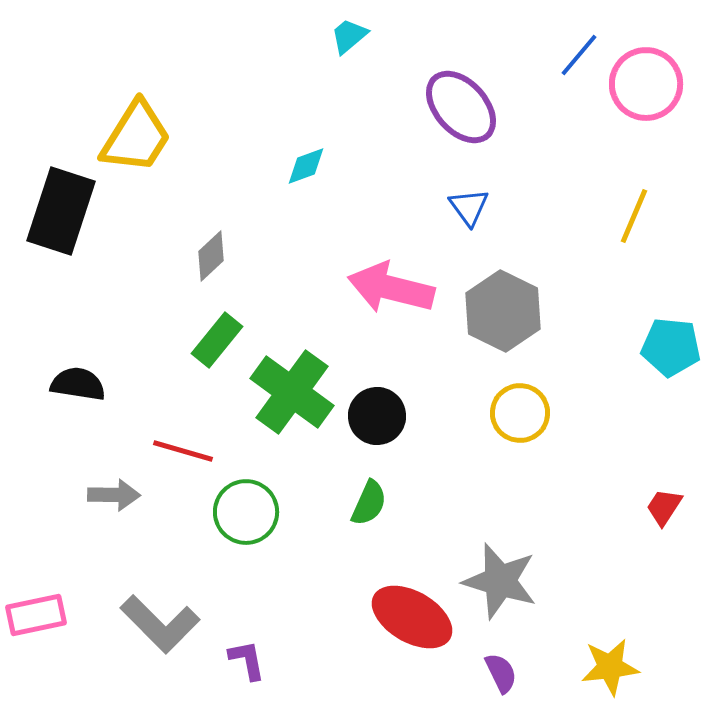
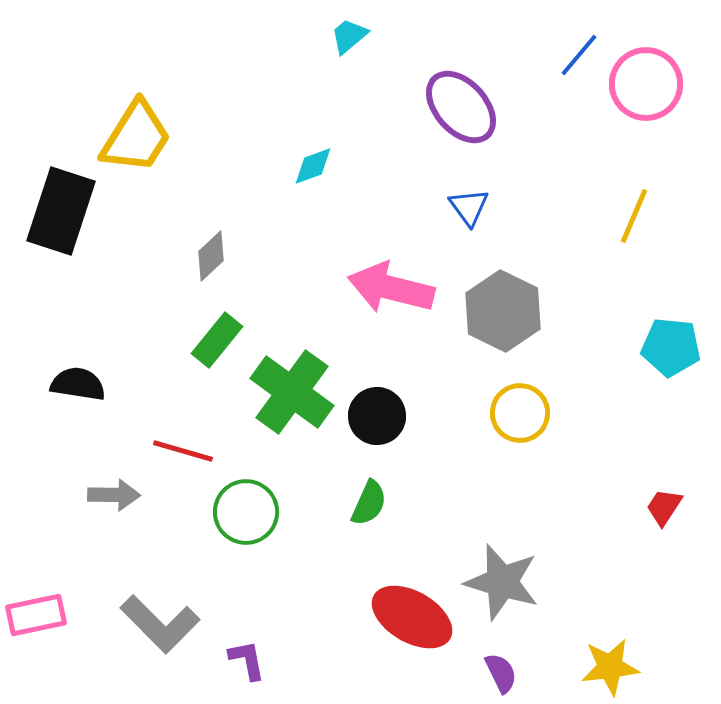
cyan diamond: moved 7 px right
gray star: moved 2 px right, 1 px down
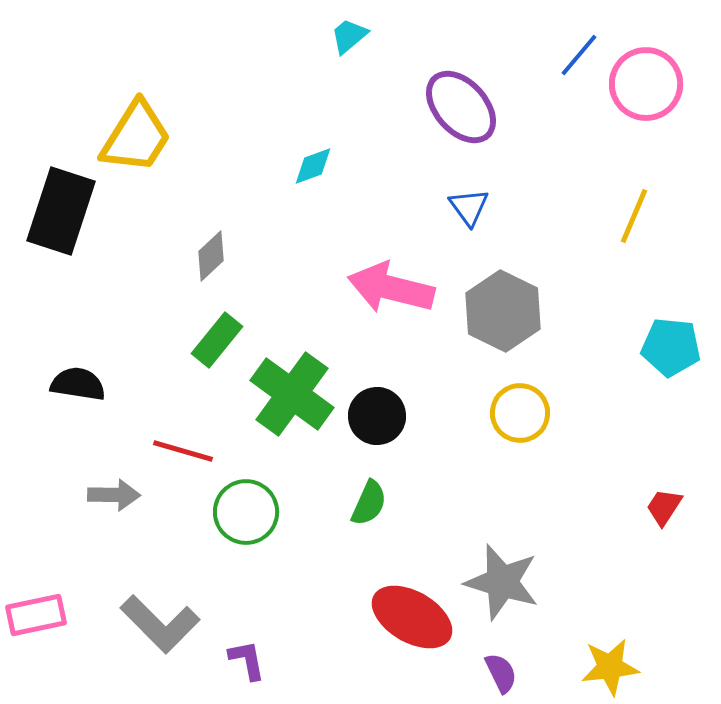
green cross: moved 2 px down
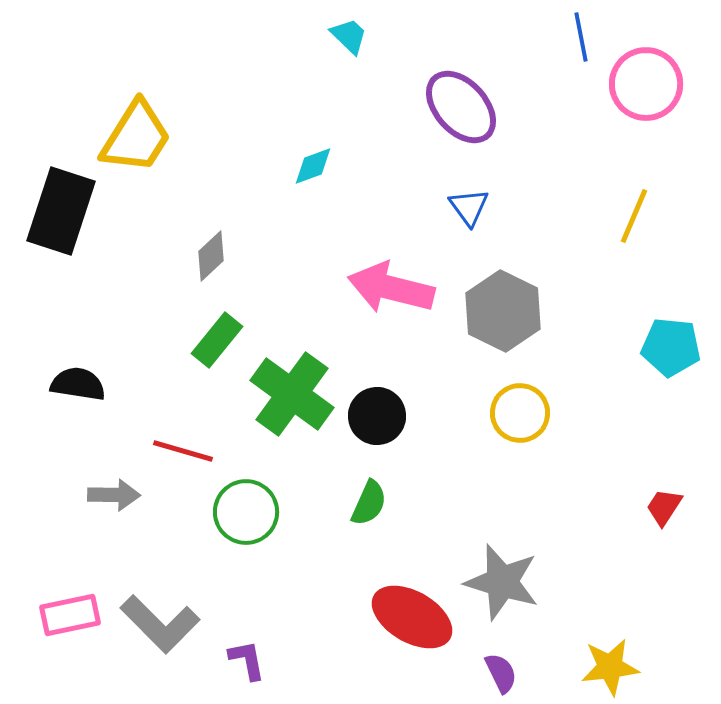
cyan trapezoid: rotated 84 degrees clockwise
blue line: moved 2 px right, 18 px up; rotated 51 degrees counterclockwise
pink rectangle: moved 34 px right
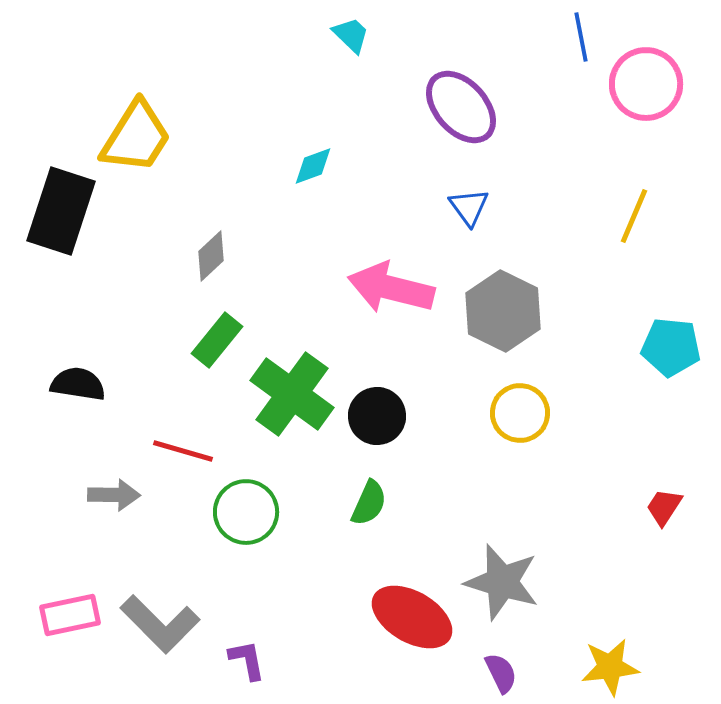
cyan trapezoid: moved 2 px right, 1 px up
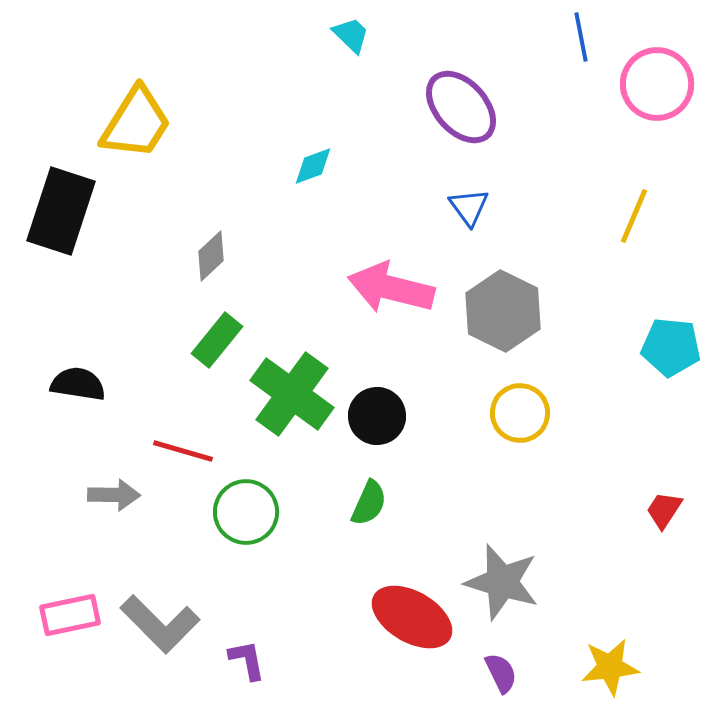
pink circle: moved 11 px right
yellow trapezoid: moved 14 px up
red trapezoid: moved 3 px down
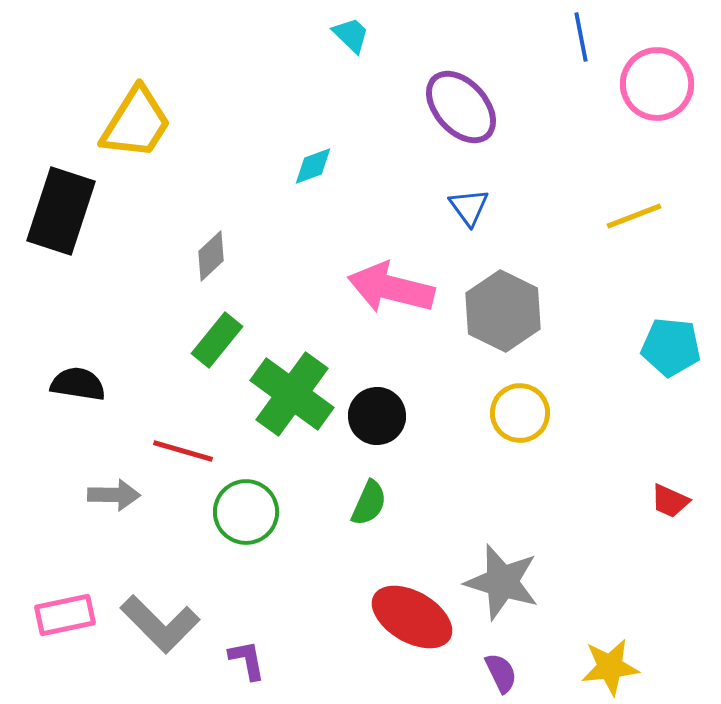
yellow line: rotated 46 degrees clockwise
red trapezoid: moved 6 px right, 9 px up; rotated 99 degrees counterclockwise
pink rectangle: moved 5 px left
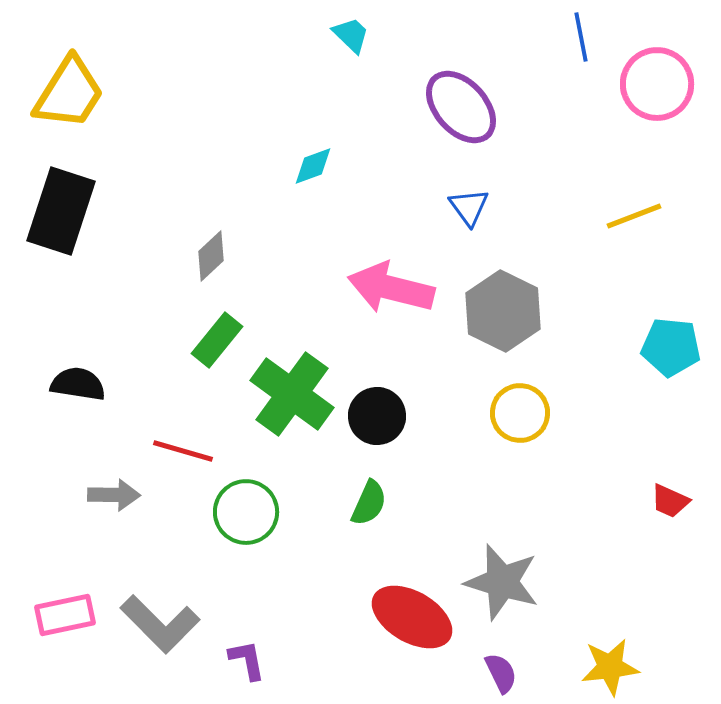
yellow trapezoid: moved 67 px left, 30 px up
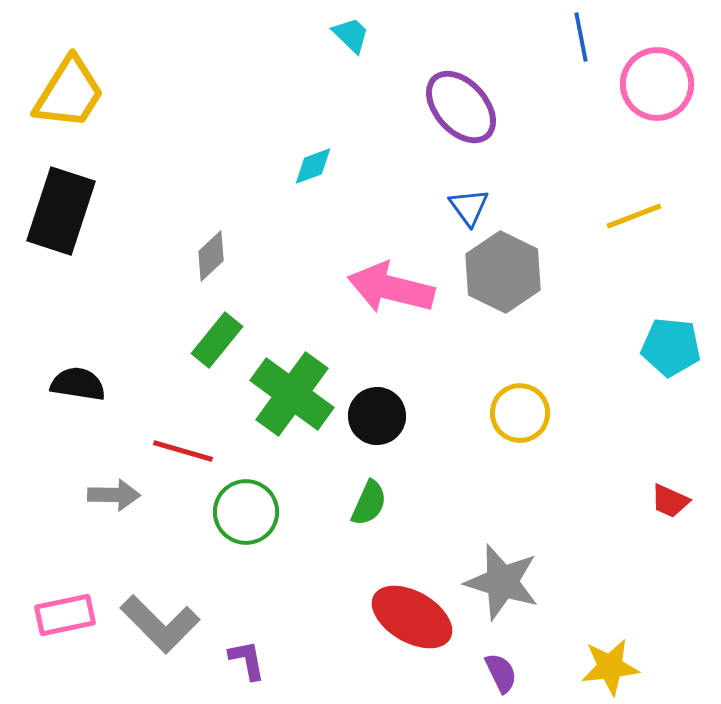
gray hexagon: moved 39 px up
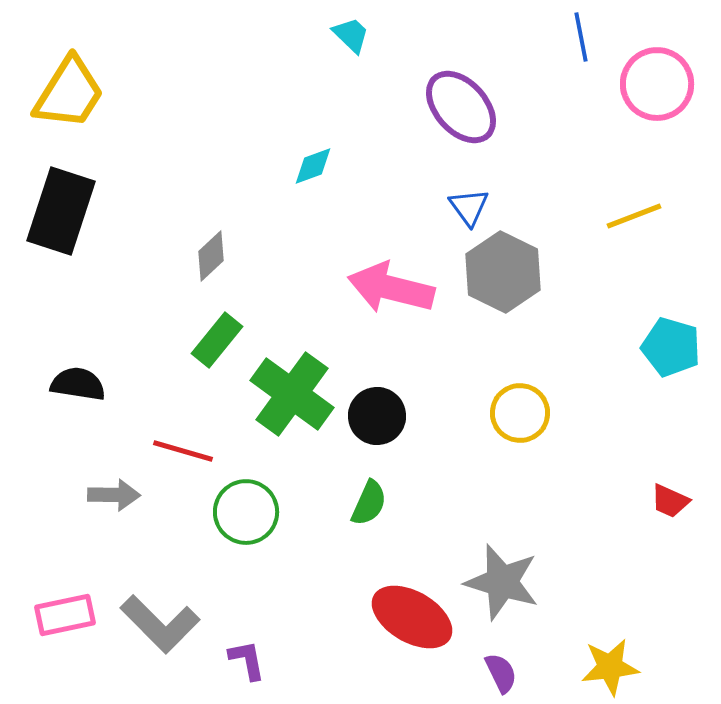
cyan pentagon: rotated 10 degrees clockwise
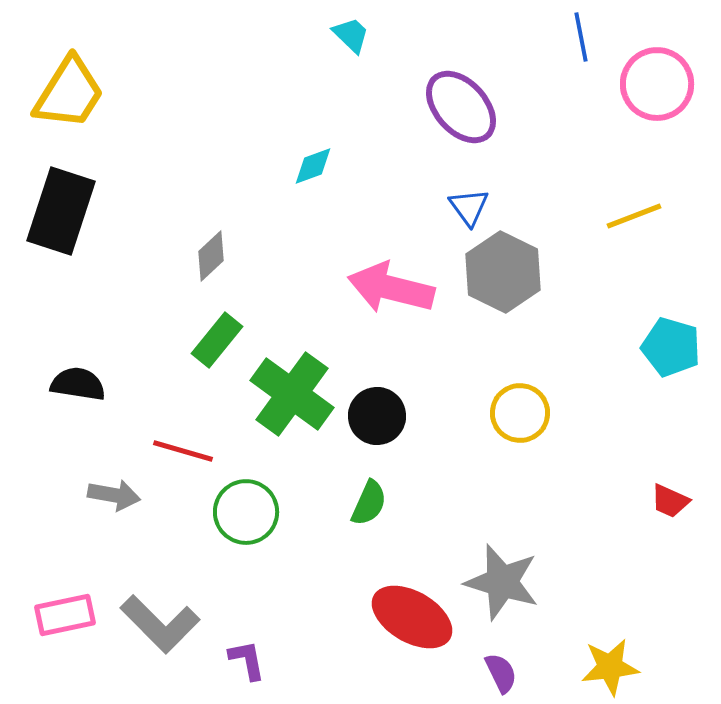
gray arrow: rotated 9 degrees clockwise
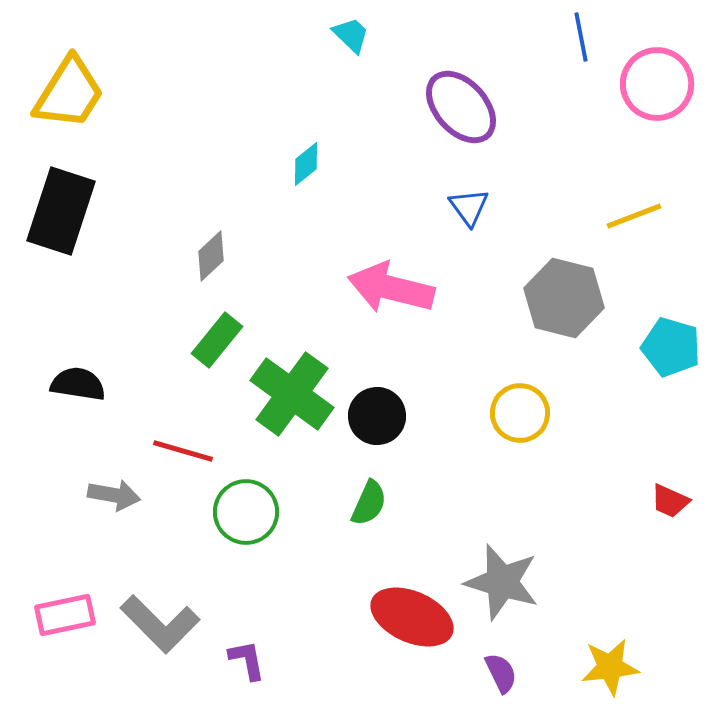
cyan diamond: moved 7 px left, 2 px up; rotated 18 degrees counterclockwise
gray hexagon: moved 61 px right, 26 px down; rotated 12 degrees counterclockwise
red ellipse: rotated 6 degrees counterclockwise
